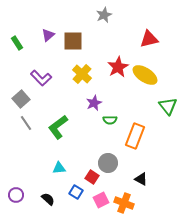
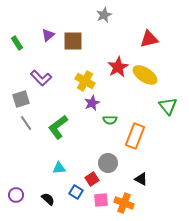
yellow cross: moved 3 px right, 7 px down; rotated 12 degrees counterclockwise
gray square: rotated 24 degrees clockwise
purple star: moved 2 px left
red square: moved 2 px down; rotated 24 degrees clockwise
pink square: rotated 21 degrees clockwise
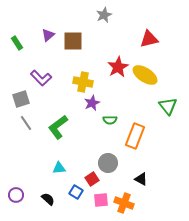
yellow cross: moved 2 px left, 1 px down; rotated 18 degrees counterclockwise
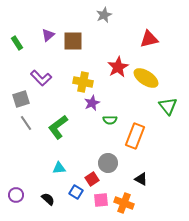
yellow ellipse: moved 1 px right, 3 px down
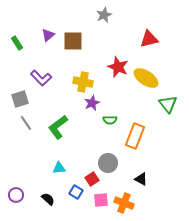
red star: rotated 20 degrees counterclockwise
gray square: moved 1 px left
green triangle: moved 2 px up
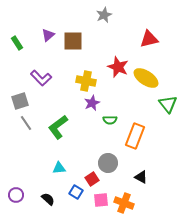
yellow cross: moved 3 px right, 1 px up
gray square: moved 2 px down
black triangle: moved 2 px up
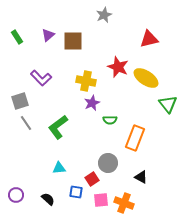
green rectangle: moved 6 px up
orange rectangle: moved 2 px down
blue square: rotated 24 degrees counterclockwise
